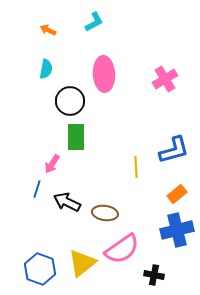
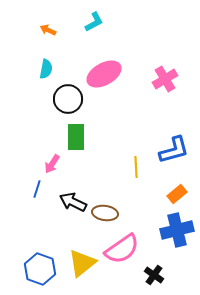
pink ellipse: rotated 64 degrees clockwise
black circle: moved 2 px left, 2 px up
black arrow: moved 6 px right
black cross: rotated 24 degrees clockwise
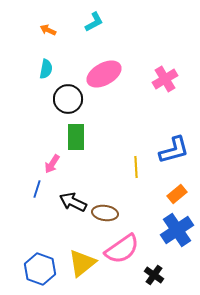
blue cross: rotated 20 degrees counterclockwise
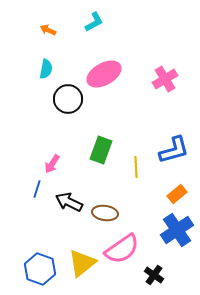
green rectangle: moved 25 px right, 13 px down; rotated 20 degrees clockwise
black arrow: moved 4 px left
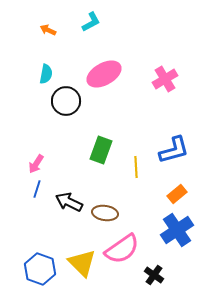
cyan L-shape: moved 3 px left
cyan semicircle: moved 5 px down
black circle: moved 2 px left, 2 px down
pink arrow: moved 16 px left
yellow triangle: rotated 36 degrees counterclockwise
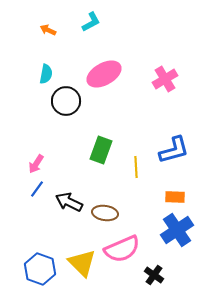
blue line: rotated 18 degrees clockwise
orange rectangle: moved 2 px left, 3 px down; rotated 42 degrees clockwise
pink semicircle: rotated 12 degrees clockwise
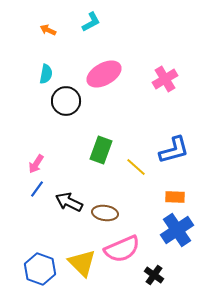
yellow line: rotated 45 degrees counterclockwise
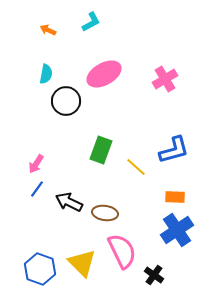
pink semicircle: moved 2 px down; rotated 93 degrees counterclockwise
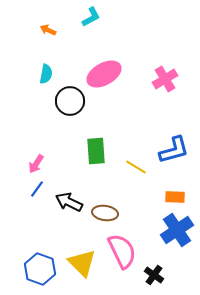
cyan L-shape: moved 5 px up
black circle: moved 4 px right
green rectangle: moved 5 px left, 1 px down; rotated 24 degrees counterclockwise
yellow line: rotated 10 degrees counterclockwise
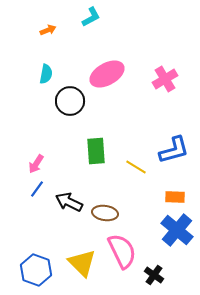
orange arrow: rotated 133 degrees clockwise
pink ellipse: moved 3 px right
blue cross: rotated 16 degrees counterclockwise
blue hexagon: moved 4 px left, 1 px down
